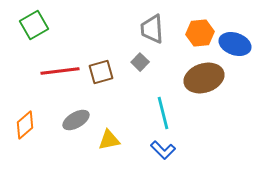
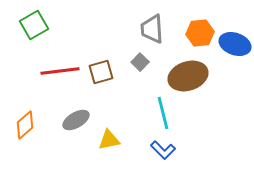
brown ellipse: moved 16 px left, 2 px up
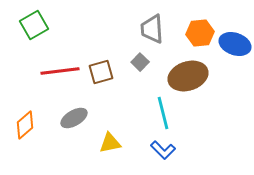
gray ellipse: moved 2 px left, 2 px up
yellow triangle: moved 1 px right, 3 px down
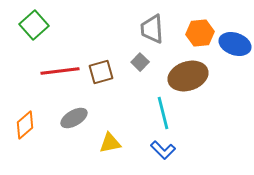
green square: rotated 12 degrees counterclockwise
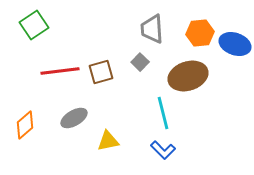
green square: rotated 8 degrees clockwise
yellow triangle: moved 2 px left, 2 px up
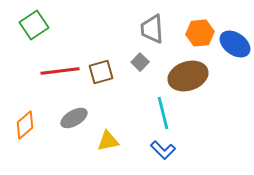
blue ellipse: rotated 16 degrees clockwise
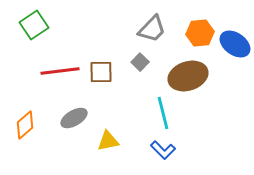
gray trapezoid: rotated 132 degrees counterclockwise
brown square: rotated 15 degrees clockwise
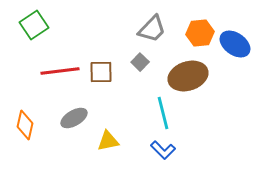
orange diamond: rotated 36 degrees counterclockwise
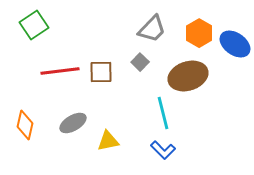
orange hexagon: moved 1 px left; rotated 24 degrees counterclockwise
gray ellipse: moved 1 px left, 5 px down
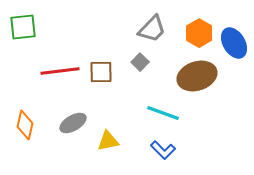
green square: moved 11 px left, 2 px down; rotated 28 degrees clockwise
blue ellipse: moved 1 px left, 1 px up; rotated 24 degrees clockwise
brown ellipse: moved 9 px right
cyan line: rotated 56 degrees counterclockwise
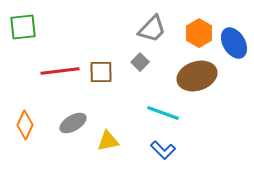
orange diamond: rotated 12 degrees clockwise
